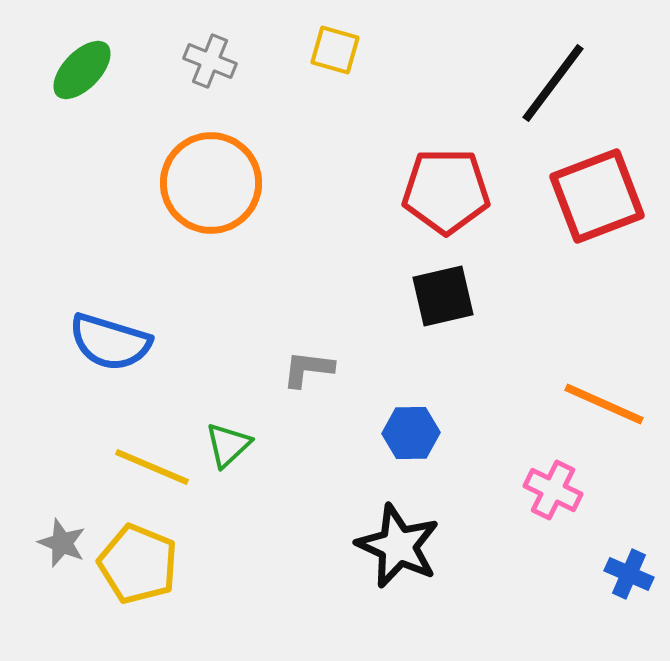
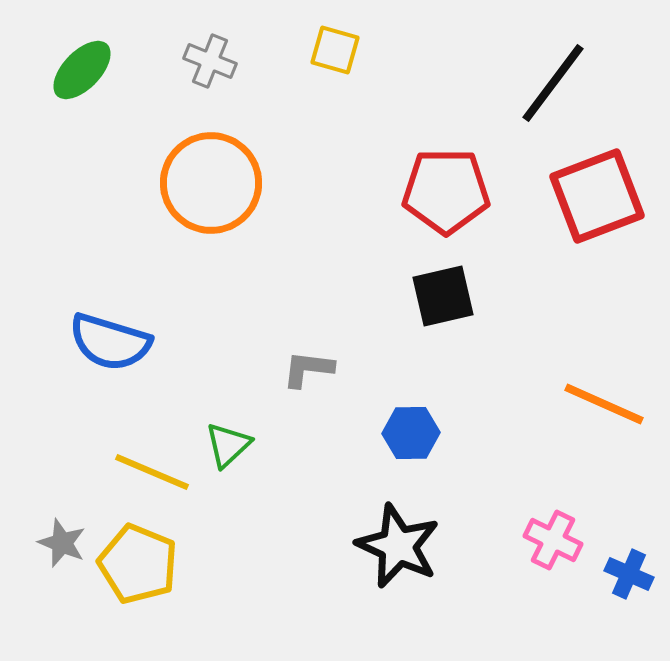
yellow line: moved 5 px down
pink cross: moved 50 px down
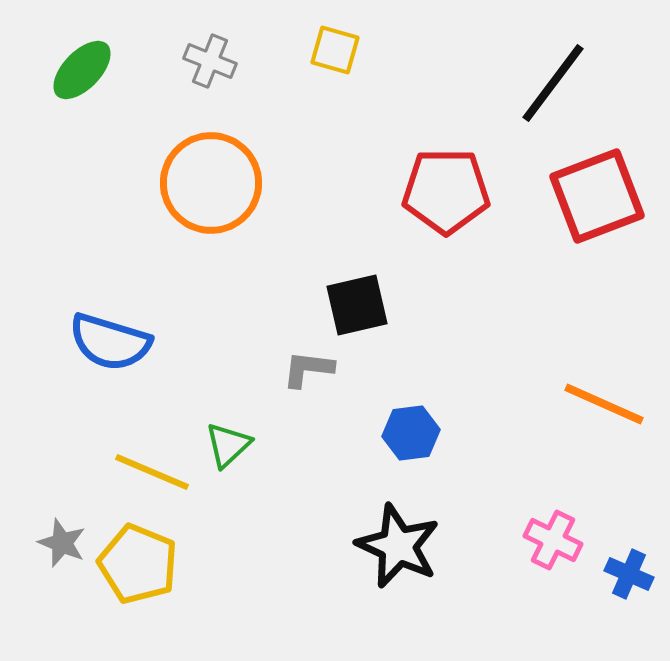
black square: moved 86 px left, 9 px down
blue hexagon: rotated 6 degrees counterclockwise
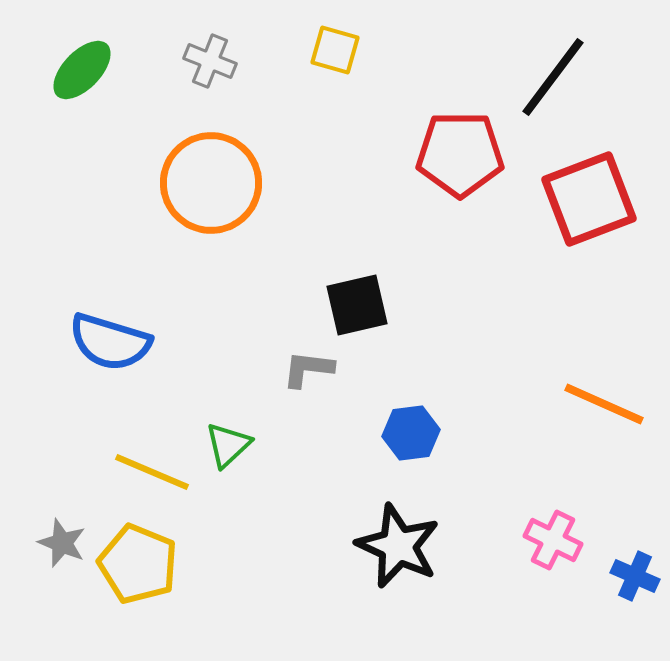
black line: moved 6 px up
red pentagon: moved 14 px right, 37 px up
red square: moved 8 px left, 3 px down
blue cross: moved 6 px right, 2 px down
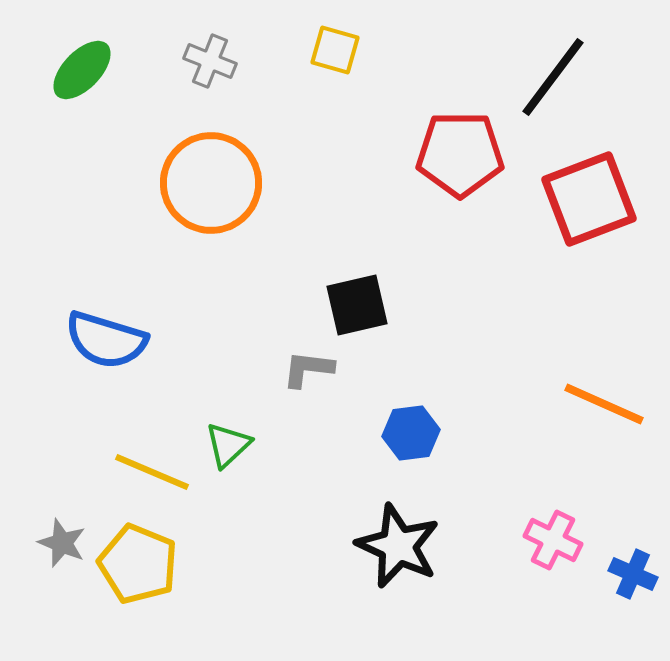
blue semicircle: moved 4 px left, 2 px up
blue cross: moved 2 px left, 2 px up
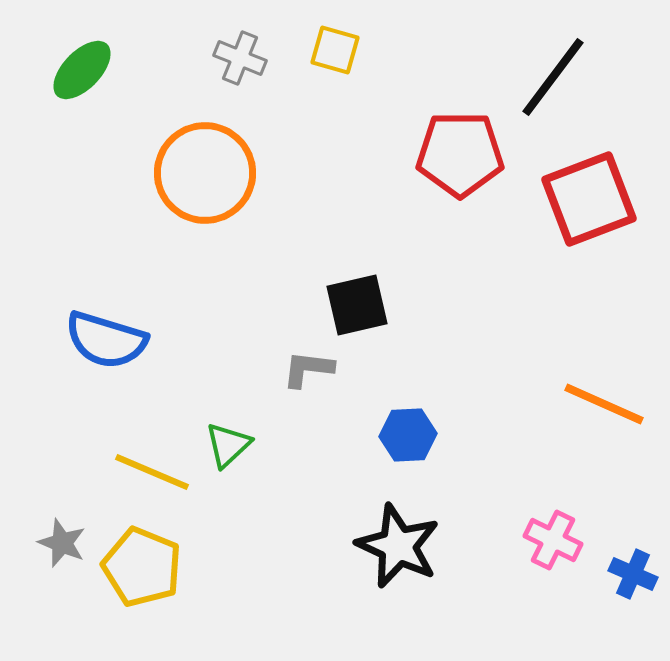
gray cross: moved 30 px right, 3 px up
orange circle: moved 6 px left, 10 px up
blue hexagon: moved 3 px left, 2 px down; rotated 4 degrees clockwise
yellow pentagon: moved 4 px right, 3 px down
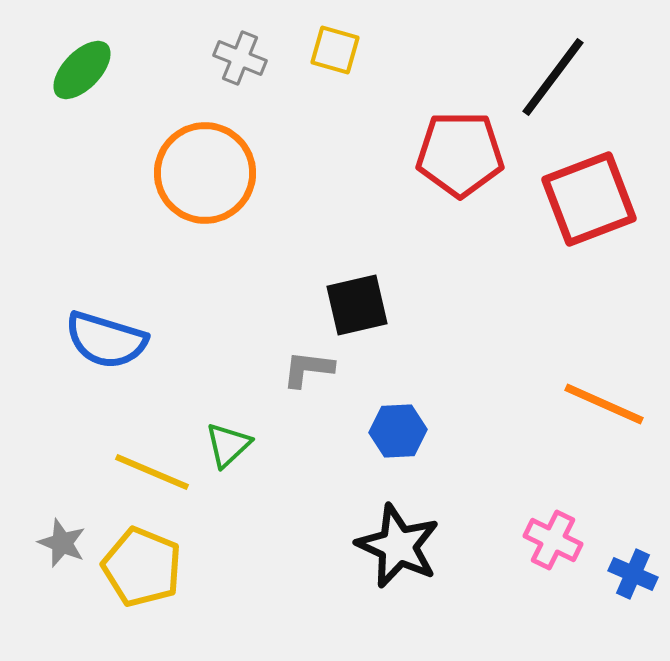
blue hexagon: moved 10 px left, 4 px up
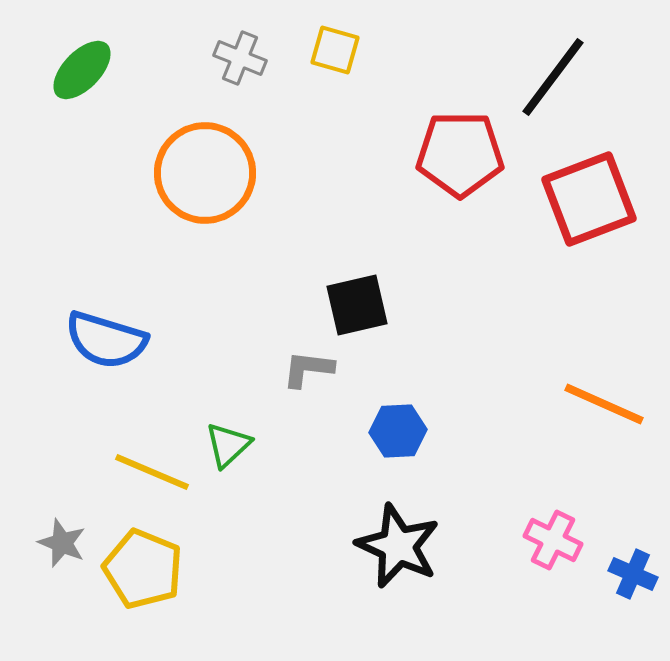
yellow pentagon: moved 1 px right, 2 px down
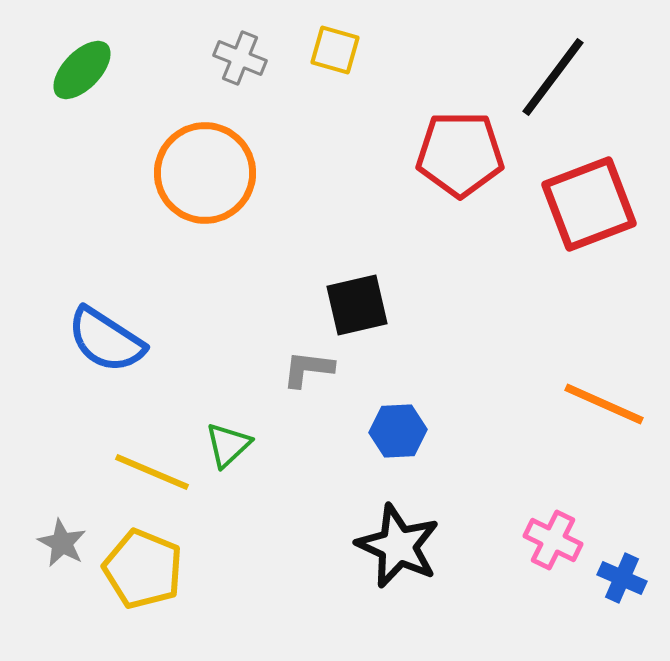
red square: moved 5 px down
blue semicircle: rotated 16 degrees clockwise
gray star: rotated 6 degrees clockwise
blue cross: moved 11 px left, 4 px down
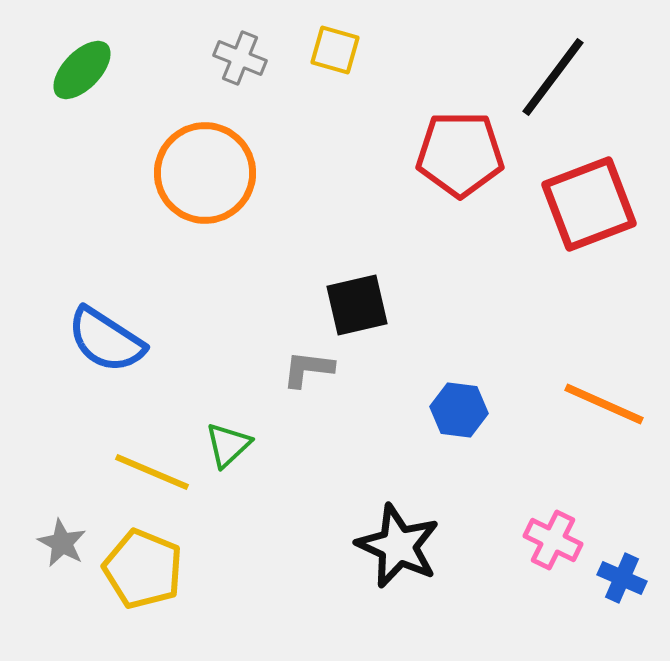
blue hexagon: moved 61 px right, 21 px up; rotated 10 degrees clockwise
